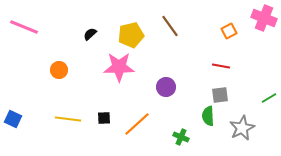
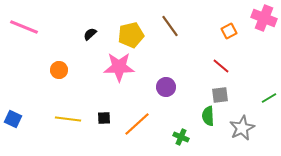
red line: rotated 30 degrees clockwise
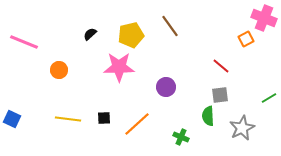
pink line: moved 15 px down
orange square: moved 17 px right, 8 px down
blue square: moved 1 px left
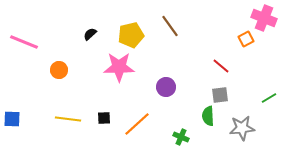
blue square: rotated 24 degrees counterclockwise
gray star: rotated 20 degrees clockwise
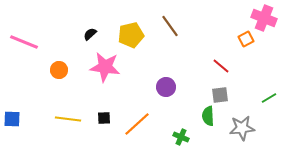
pink star: moved 14 px left; rotated 8 degrees clockwise
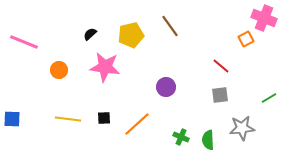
green semicircle: moved 24 px down
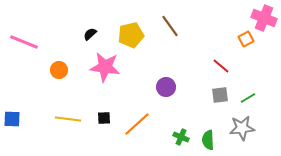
green line: moved 21 px left
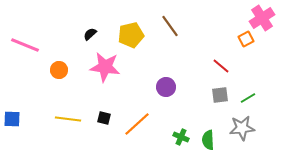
pink cross: moved 2 px left; rotated 35 degrees clockwise
pink line: moved 1 px right, 3 px down
black square: rotated 16 degrees clockwise
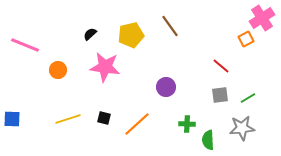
orange circle: moved 1 px left
yellow line: rotated 25 degrees counterclockwise
green cross: moved 6 px right, 13 px up; rotated 21 degrees counterclockwise
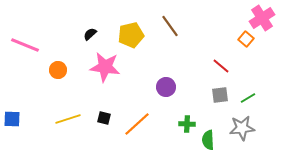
orange square: rotated 21 degrees counterclockwise
